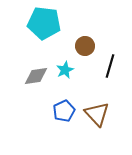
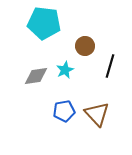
blue pentagon: rotated 15 degrees clockwise
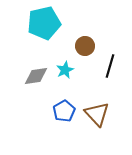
cyan pentagon: rotated 20 degrees counterclockwise
blue pentagon: rotated 20 degrees counterclockwise
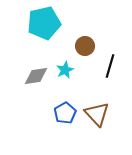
blue pentagon: moved 1 px right, 2 px down
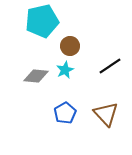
cyan pentagon: moved 2 px left, 2 px up
brown circle: moved 15 px left
black line: rotated 40 degrees clockwise
gray diamond: rotated 15 degrees clockwise
brown triangle: moved 9 px right
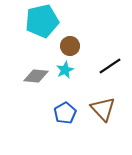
brown triangle: moved 3 px left, 5 px up
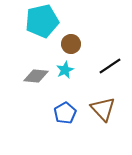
brown circle: moved 1 px right, 2 px up
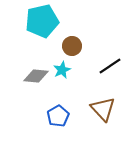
brown circle: moved 1 px right, 2 px down
cyan star: moved 3 px left
blue pentagon: moved 7 px left, 3 px down
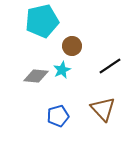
blue pentagon: rotated 15 degrees clockwise
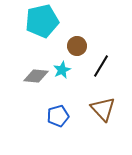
brown circle: moved 5 px right
black line: moved 9 px left; rotated 25 degrees counterclockwise
